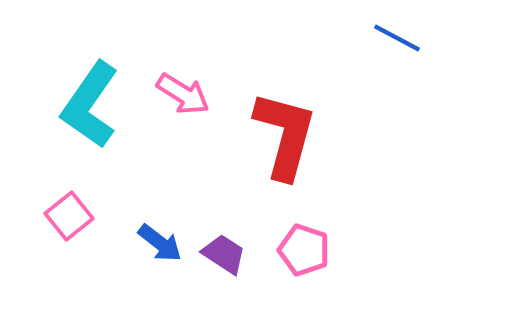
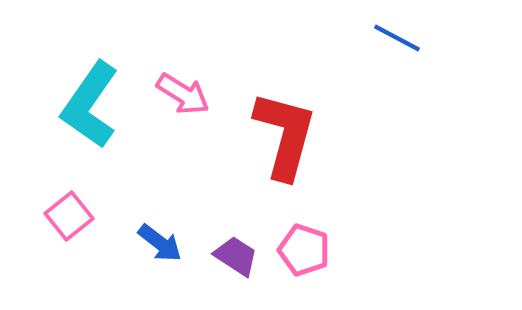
purple trapezoid: moved 12 px right, 2 px down
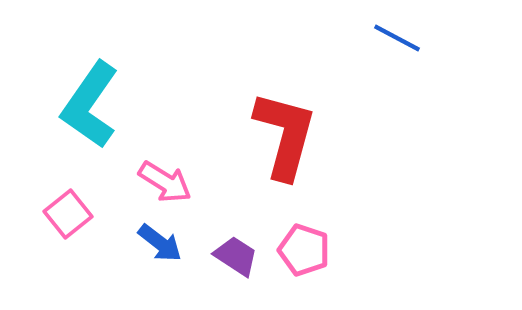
pink arrow: moved 18 px left, 88 px down
pink square: moved 1 px left, 2 px up
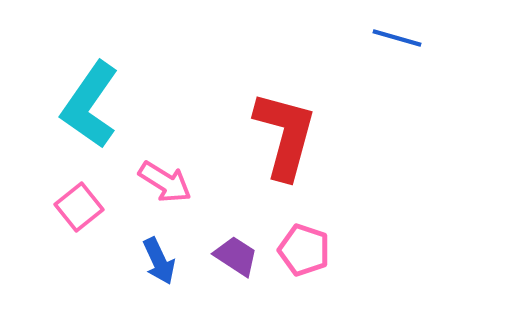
blue line: rotated 12 degrees counterclockwise
pink square: moved 11 px right, 7 px up
blue arrow: moved 1 px left, 18 px down; rotated 27 degrees clockwise
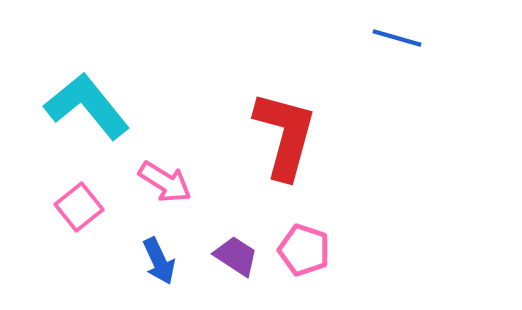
cyan L-shape: moved 3 px left, 1 px down; rotated 106 degrees clockwise
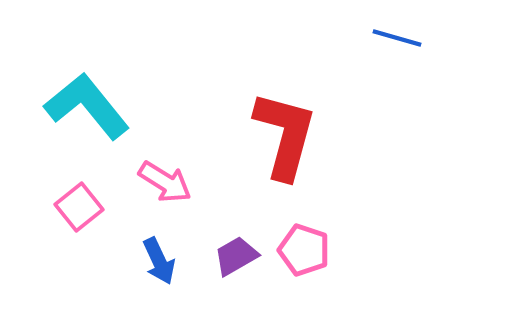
purple trapezoid: rotated 63 degrees counterclockwise
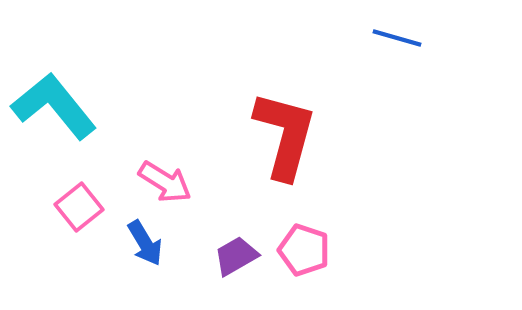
cyan L-shape: moved 33 px left
blue arrow: moved 14 px left, 18 px up; rotated 6 degrees counterclockwise
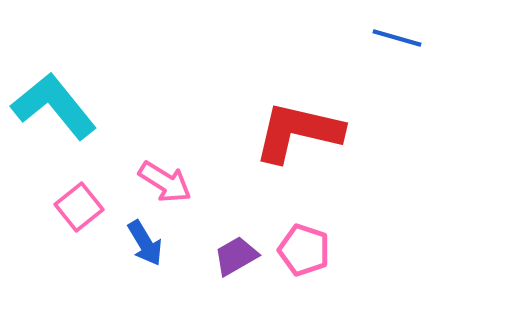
red L-shape: moved 13 px right, 3 px up; rotated 92 degrees counterclockwise
